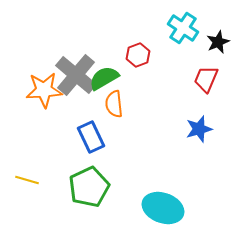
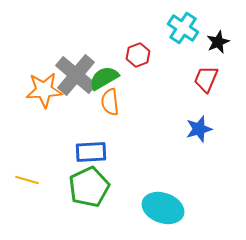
orange semicircle: moved 4 px left, 2 px up
blue rectangle: moved 15 px down; rotated 68 degrees counterclockwise
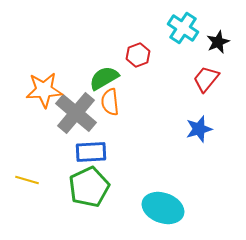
gray cross: moved 38 px down
red trapezoid: rotated 16 degrees clockwise
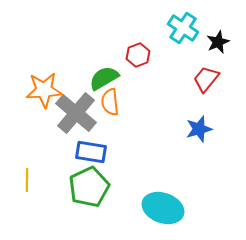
blue rectangle: rotated 12 degrees clockwise
yellow line: rotated 75 degrees clockwise
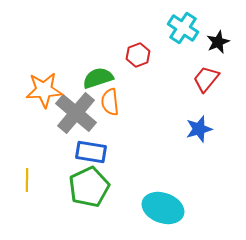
green semicircle: moved 6 px left; rotated 12 degrees clockwise
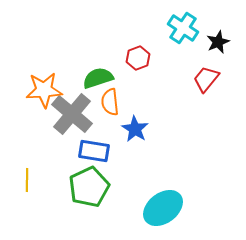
red hexagon: moved 3 px down
gray cross: moved 4 px left, 1 px down
blue star: moved 64 px left; rotated 24 degrees counterclockwise
blue rectangle: moved 3 px right, 1 px up
cyan ellipse: rotated 57 degrees counterclockwise
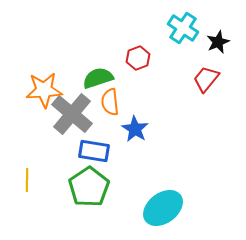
green pentagon: rotated 9 degrees counterclockwise
